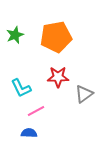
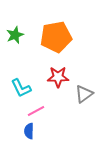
blue semicircle: moved 2 px up; rotated 91 degrees counterclockwise
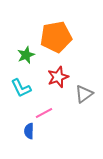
green star: moved 11 px right, 20 px down
red star: rotated 20 degrees counterclockwise
pink line: moved 8 px right, 2 px down
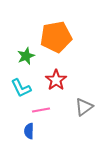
green star: moved 1 px down
red star: moved 2 px left, 3 px down; rotated 15 degrees counterclockwise
gray triangle: moved 13 px down
pink line: moved 3 px left, 3 px up; rotated 18 degrees clockwise
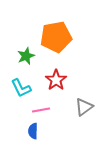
blue semicircle: moved 4 px right
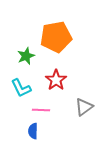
pink line: rotated 12 degrees clockwise
